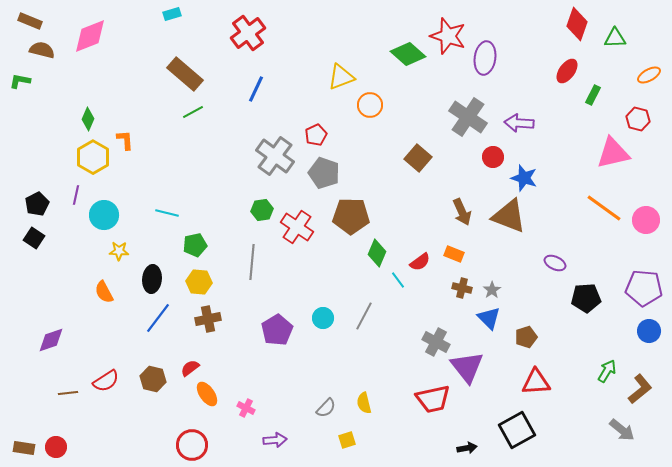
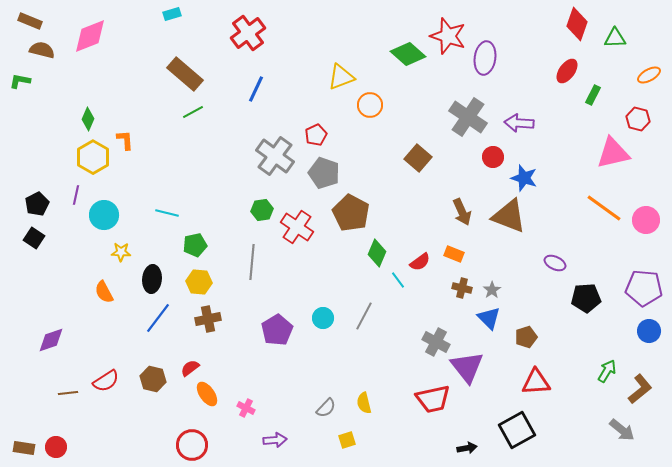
brown pentagon at (351, 216): moved 3 px up; rotated 27 degrees clockwise
yellow star at (119, 251): moved 2 px right, 1 px down
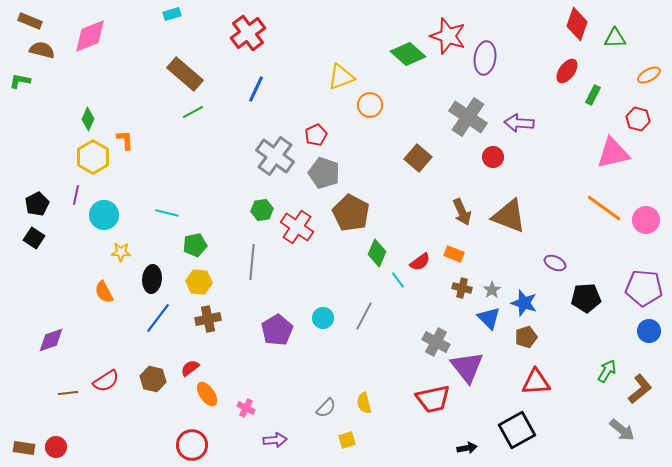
blue star at (524, 178): moved 125 px down
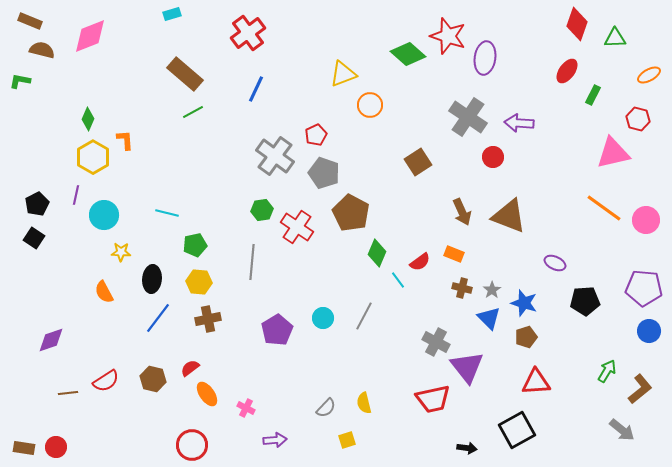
yellow triangle at (341, 77): moved 2 px right, 3 px up
brown square at (418, 158): moved 4 px down; rotated 16 degrees clockwise
black pentagon at (586, 298): moved 1 px left, 3 px down
black arrow at (467, 448): rotated 18 degrees clockwise
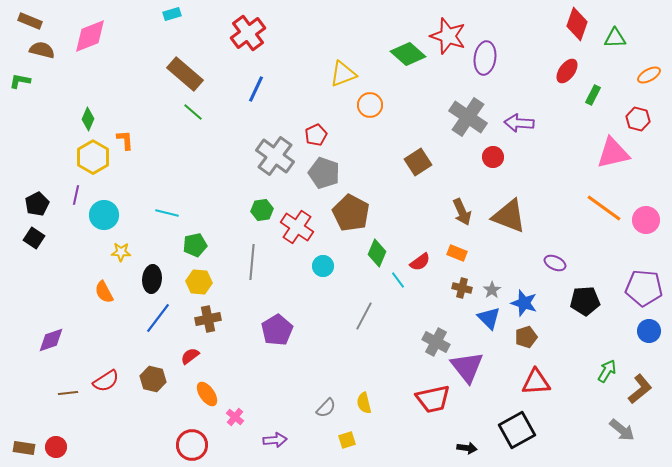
green line at (193, 112): rotated 70 degrees clockwise
orange rectangle at (454, 254): moved 3 px right, 1 px up
cyan circle at (323, 318): moved 52 px up
red semicircle at (190, 368): moved 12 px up
pink cross at (246, 408): moved 11 px left, 9 px down; rotated 12 degrees clockwise
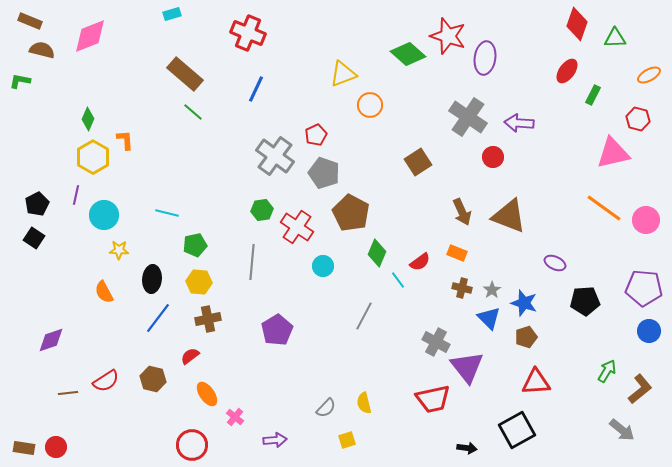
red cross at (248, 33): rotated 32 degrees counterclockwise
yellow star at (121, 252): moved 2 px left, 2 px up
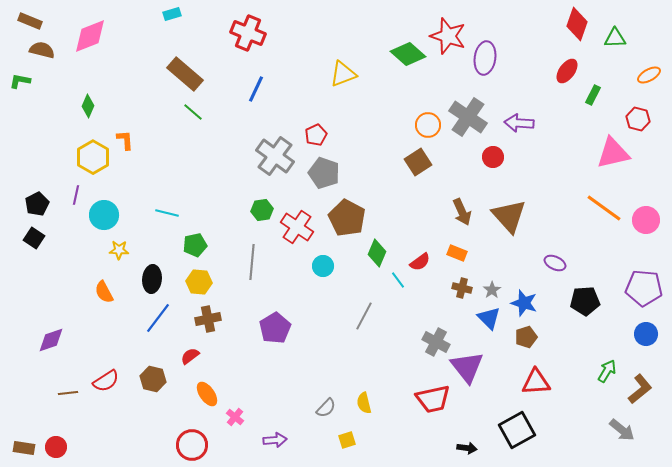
orange circle at (370, 105): moved 58 px right, 20 px down
green diamond at (88, 119): moved 13 px up
brown pentagon at (351, 213): moved 4 px left, 5 px down
brown triangle at (509, 216): rotated 27 degrees clockwise
purple pentagon at (277, 330): moved 2 px left, 2 px up
blue circle at (649, 331): moved 3 px left, 3 px down
